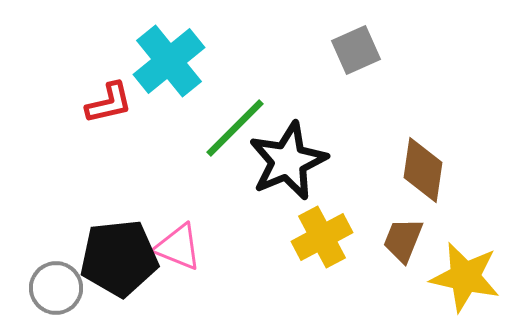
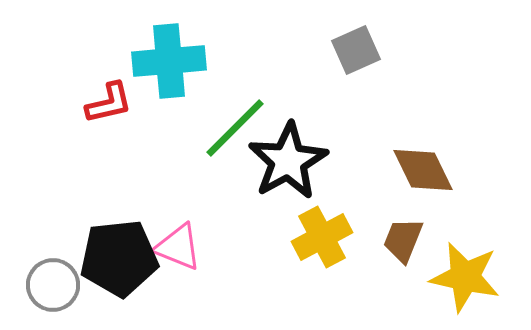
cyan cross: rotated 34 degrees clockwise
black star: rotated 6 degrees counterclockwise
brown diamond: rotated 34 degrees counterclockwise
gray circle: moved 3 px left, 3 px up
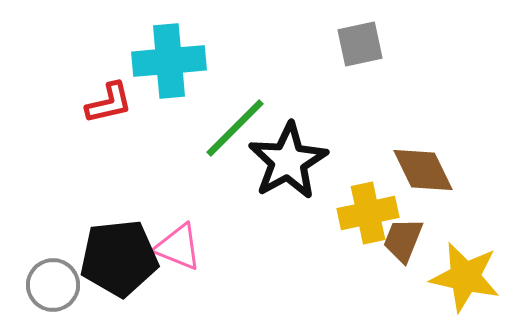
gray square: moved 4 px right, 6 px up; rotated 12 degrees clockwise
yellow cross: moved 46 px right, 24 px up; rotated 16 degrees clockwise
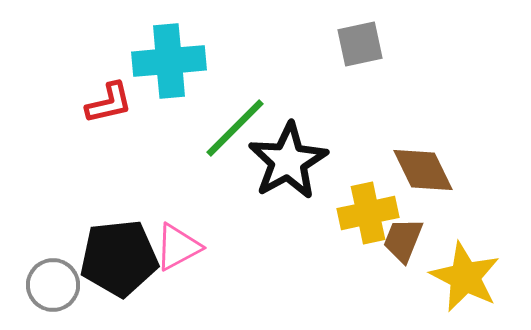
pink triangle: rotated 50 degrees counterclockwise
yellow star: rotated 14 degrees clockwise
